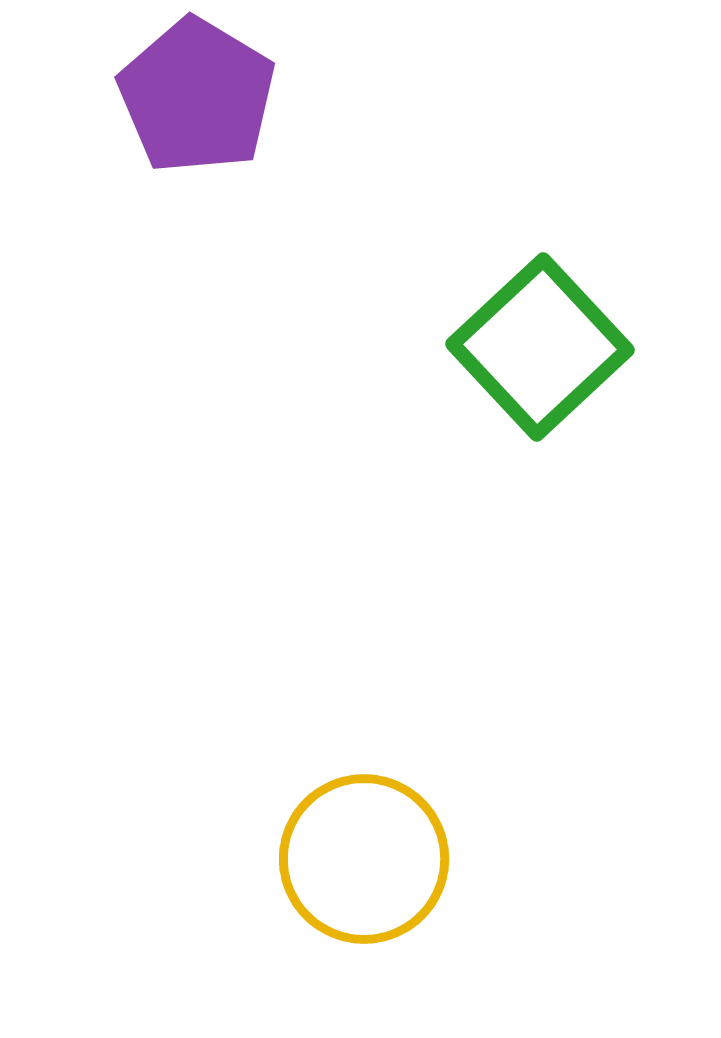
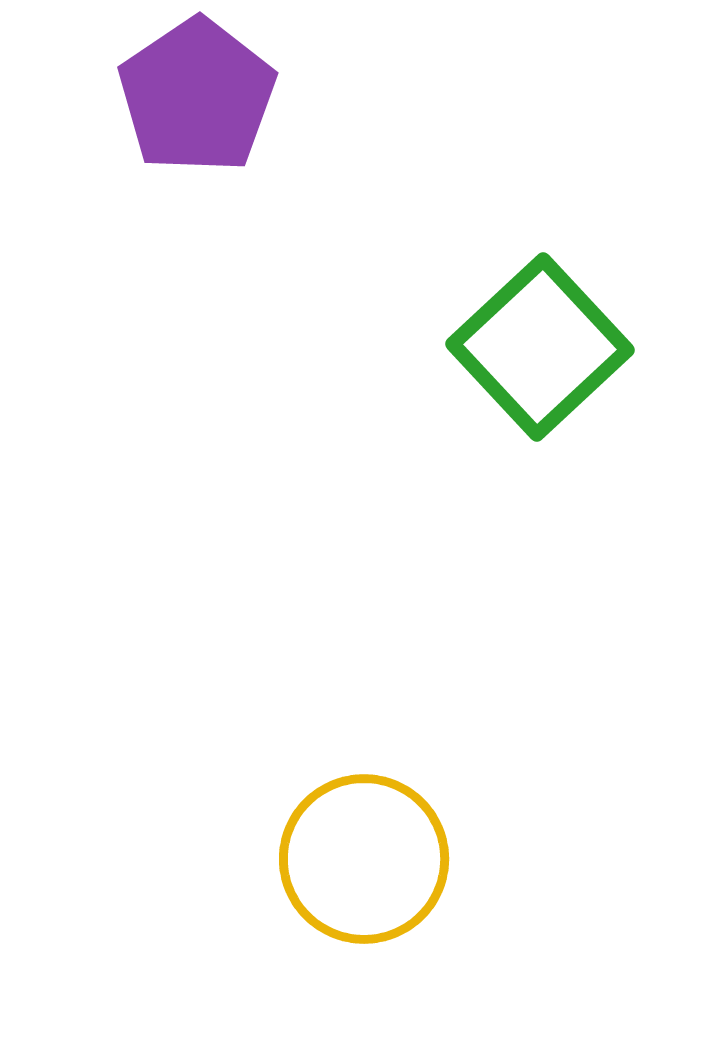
purple pentagon: rotated 7 degrees clockwise
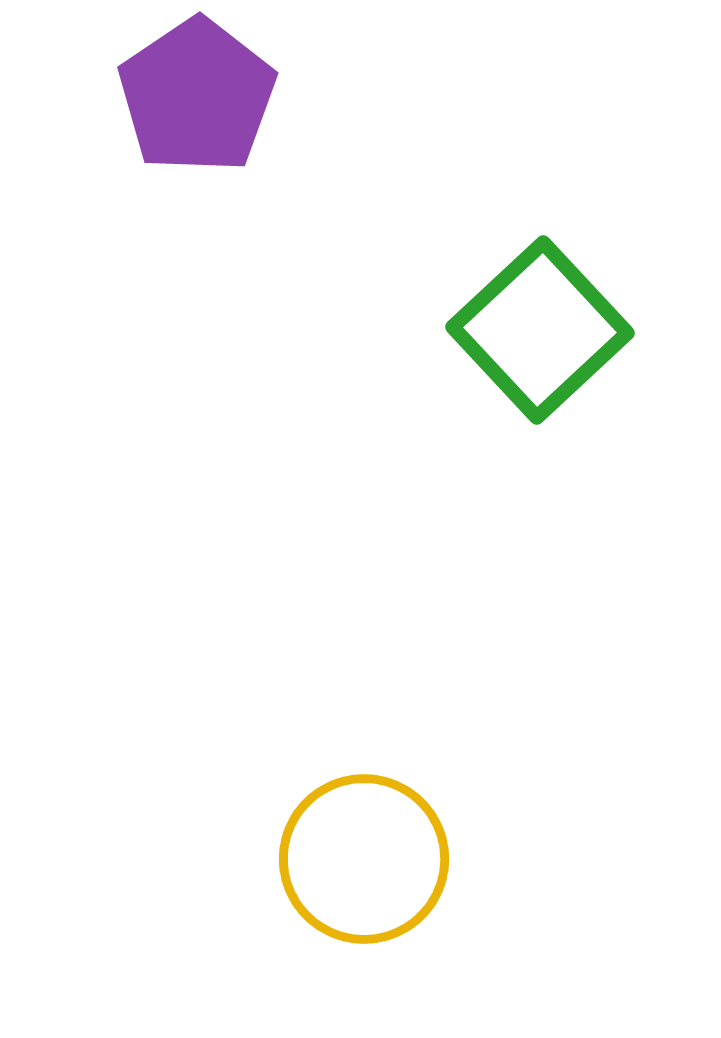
green square: moved 17 px up
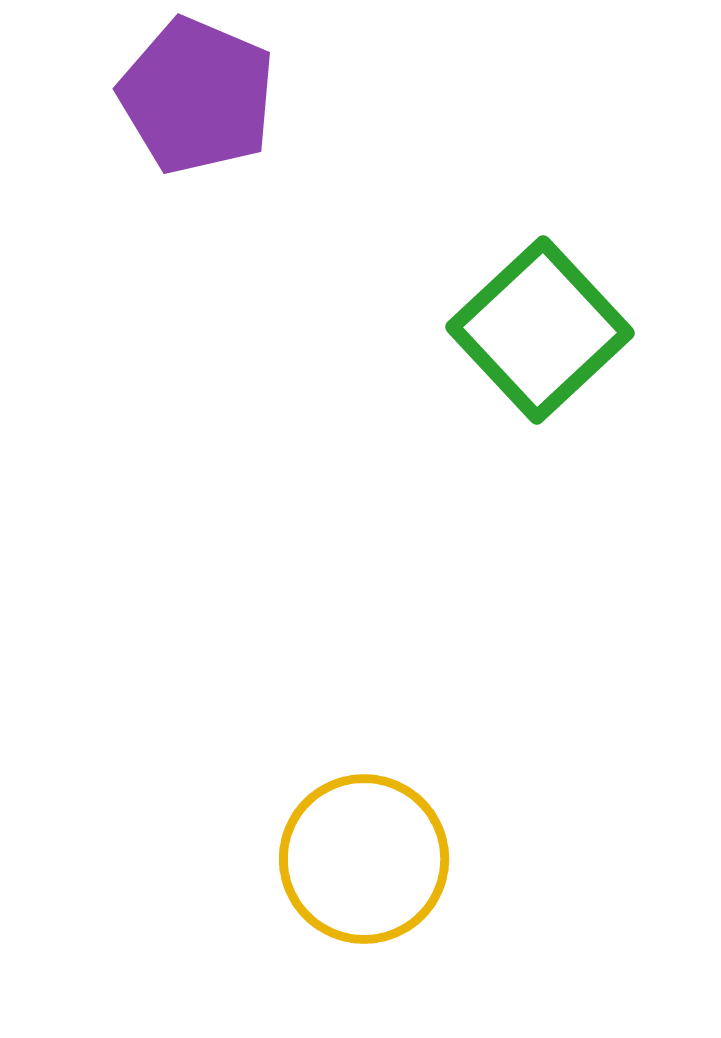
purple pentagon: rotated 15 degrees counterclockwise
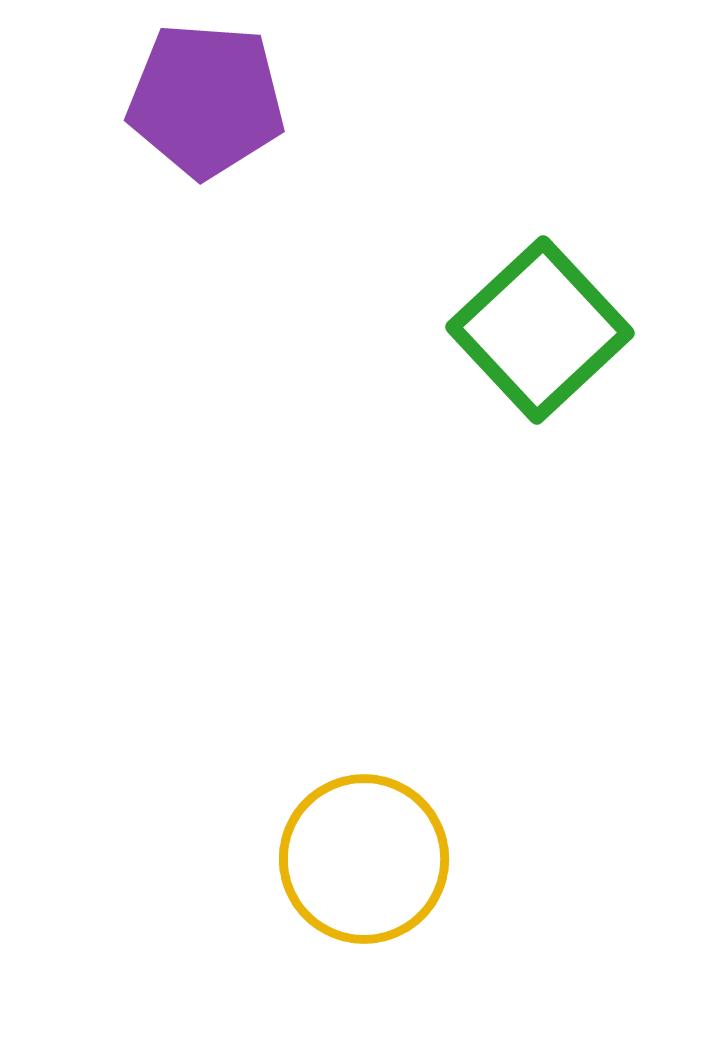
purple pentagon: moved 9 px right, 4 px down; rotated 19 degrees counterclockwise
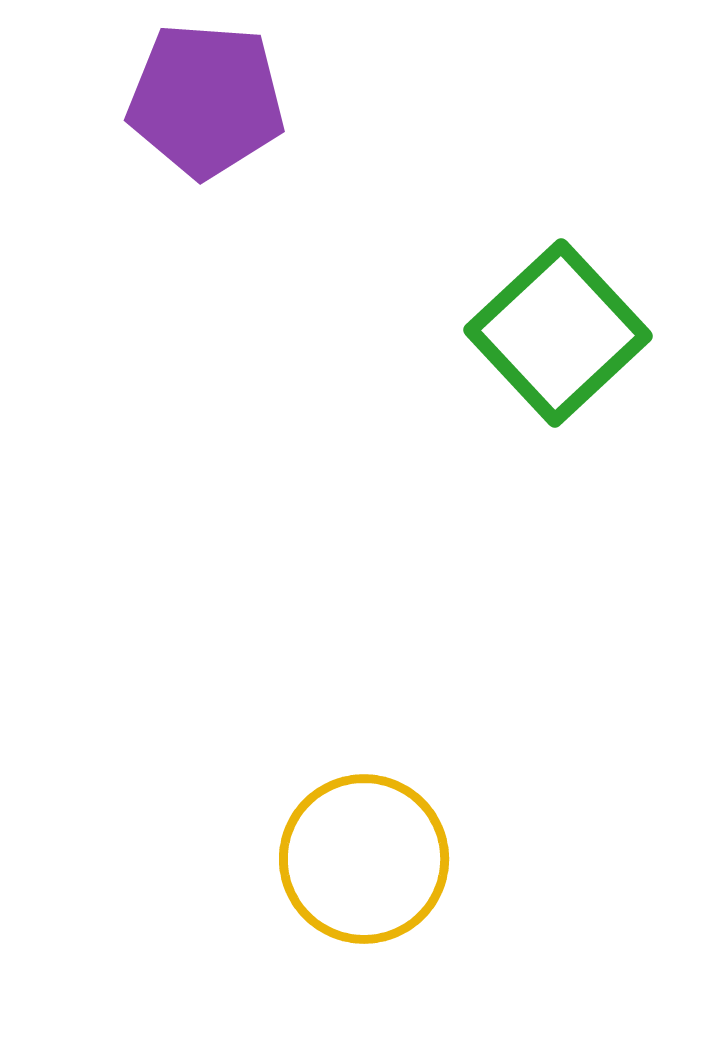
green square: moved 18 px right, 3 px down
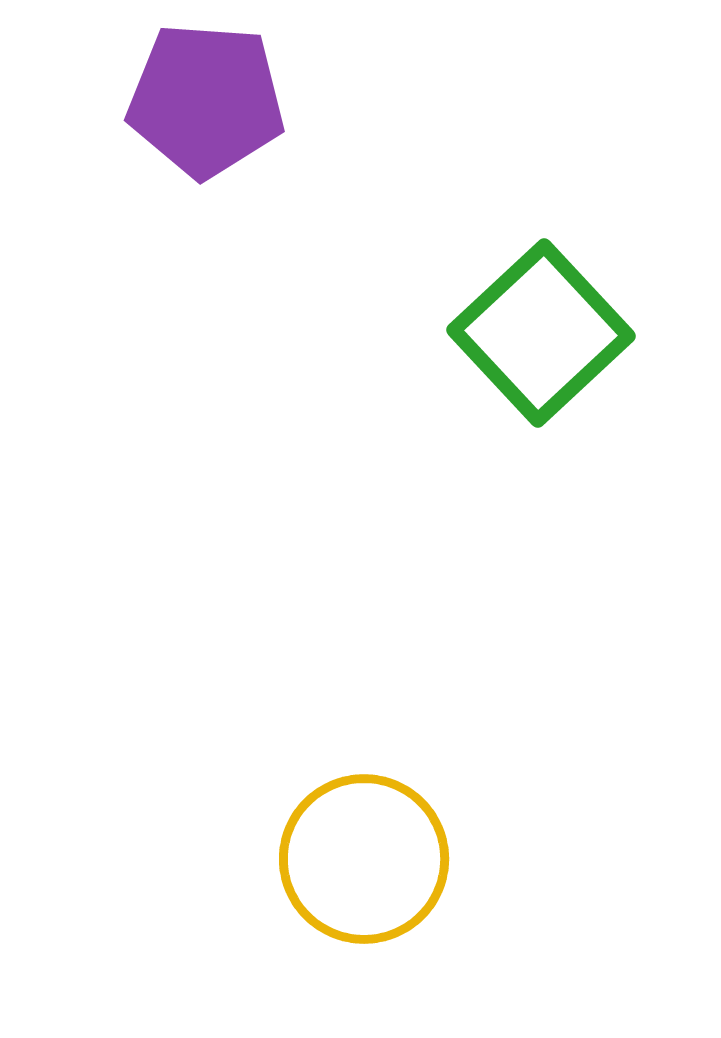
green square: moved 17 px left
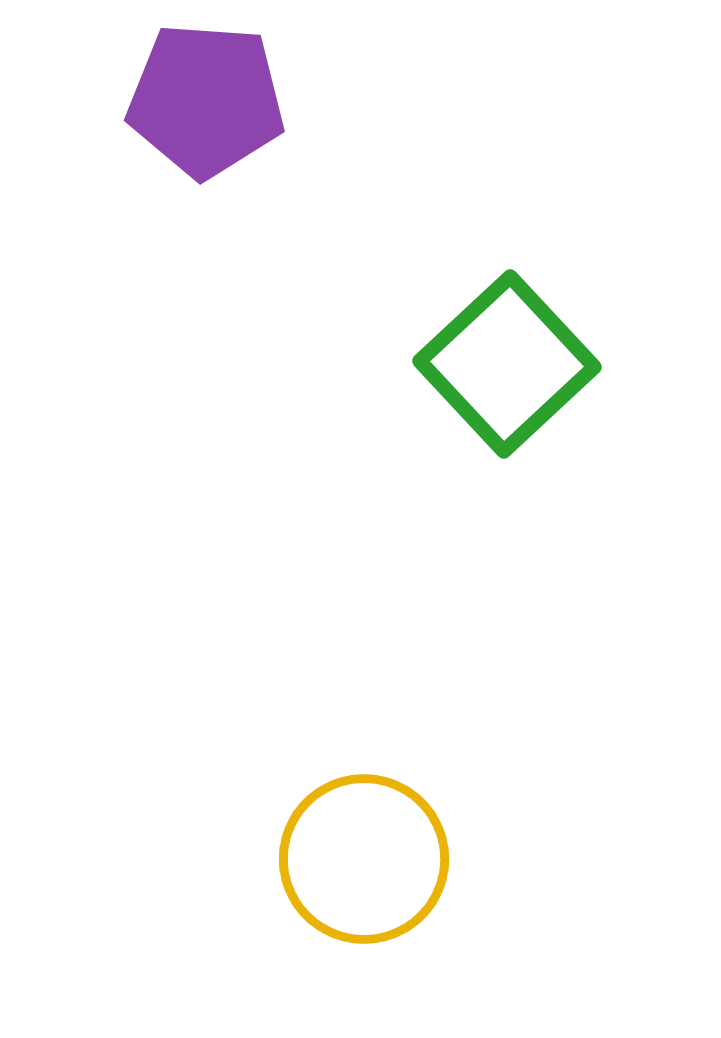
green square: moved 34 px left, 31 px down
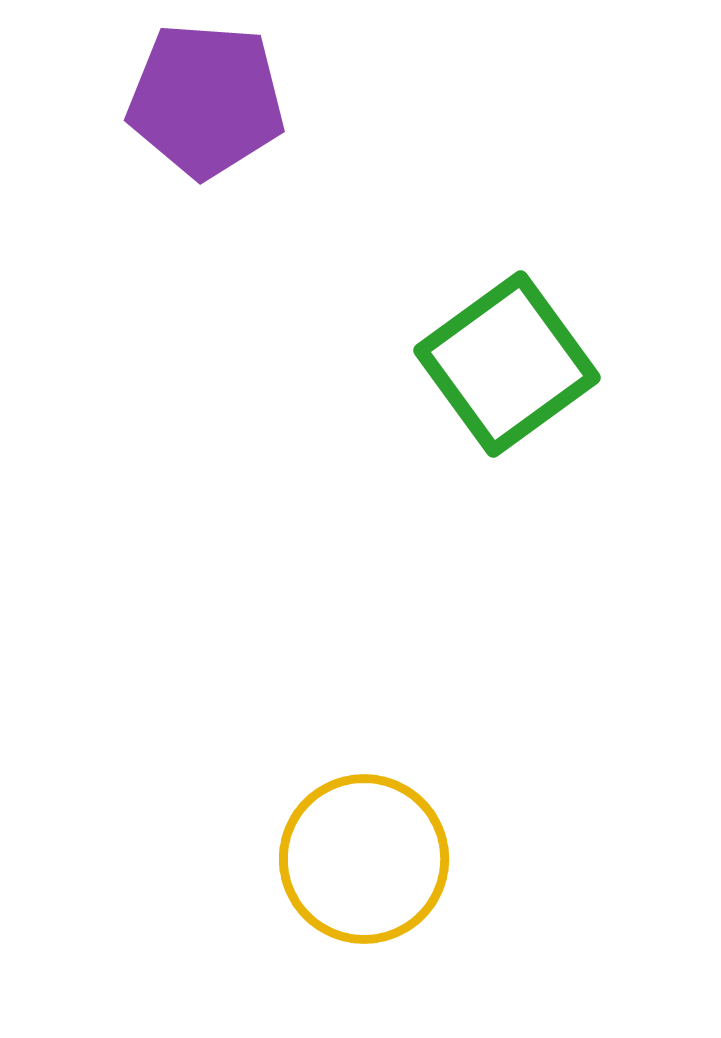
green square: rotated 7 degrees clockwise
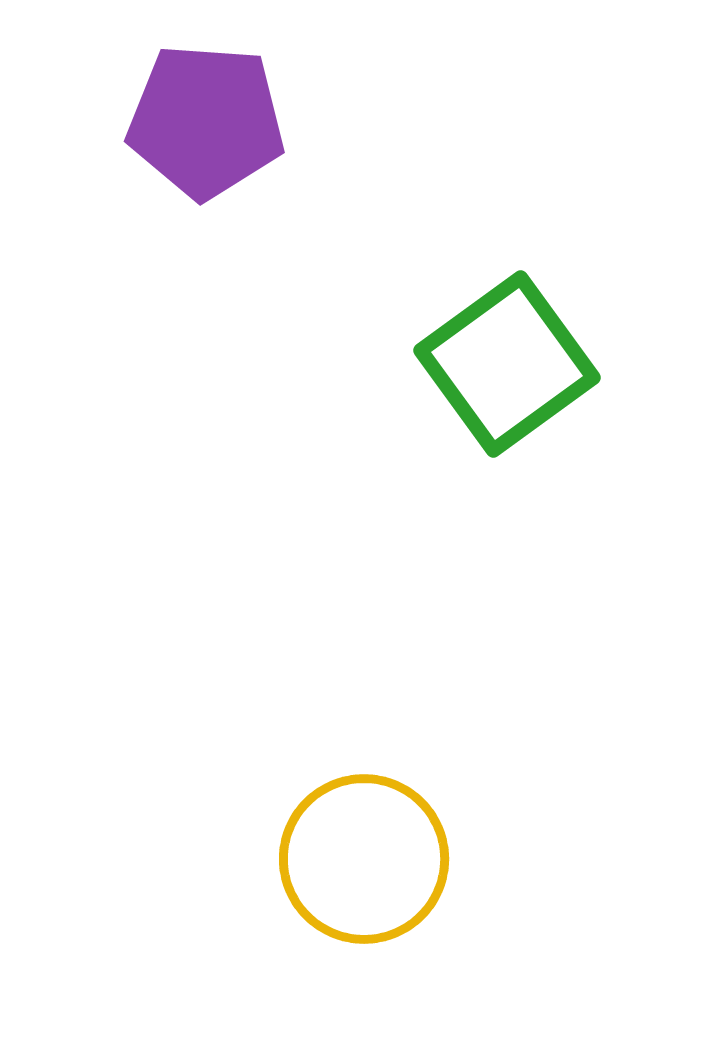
purple pentagon: moved 21 px down
